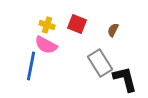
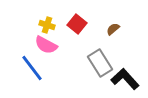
red square: rotated 18 degrees clockwise
brown semicircle: moved 1 px up; rotated 24 degrees clockwise
blue line: moved 1 px right, 2 px down; rotated 48 degrees counterclockwise
black L-shape: rotated 28 degrees counterclockwise
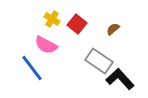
yellow cross: moved 5 px right, 6 px up; rotated 14 degrees clockwise
gray rectangle: moved 1 px left, 2 px up; rotated 24 degrees counterclockwise
black L-shape: moved 5 px left
